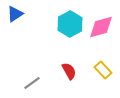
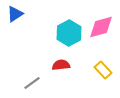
cyan hexagon: moved 1 px left, 9 px down
red semicircle: moved 8 px left, 6 px up; rotated 66 degrees counterclockwise
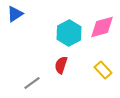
pink diamond: moved 1 px right
red semicircle: rotated 66 degrees counterclockwise
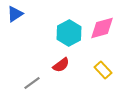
pink diamond: moved 1 px down
red semicircle: rotated 144 degrees counterclockwise
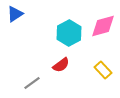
pink diamond: moved 1 px right, 2 px up
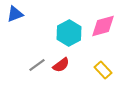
blue triangle: rotated 12 degrees clockwise
gray line: moved 5 px right, 18 px up
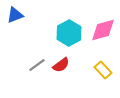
blue triangle: moved 1 px down
pink diamond: moved 4 px down
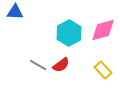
blue triangle: moved 3 px up; rotated 24 degrees clockwise
gray line: moved 1 px right; rotated 66 degrees clockwise
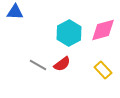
red semicircle: moved 1 px right, 1 px up
